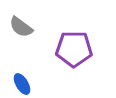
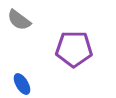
gray semicircle: moved 2 px left, 7 px up
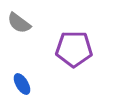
gray semicircle: moved 3 px down
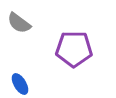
blue ellipse: moved 2 px left
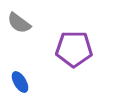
blue ellipse: moved 2 px up
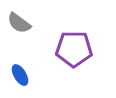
blue ellipse: moved 7 px up
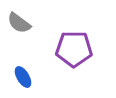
blue ellipse: moved 3 px right, 2 px down
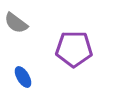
gray semicircle: moved 3 px left
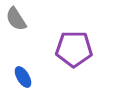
gray semicircle: moved 4 px up; rotated 20 degrees clockwise
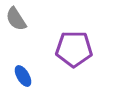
blue ellipse: moved 1 px up
